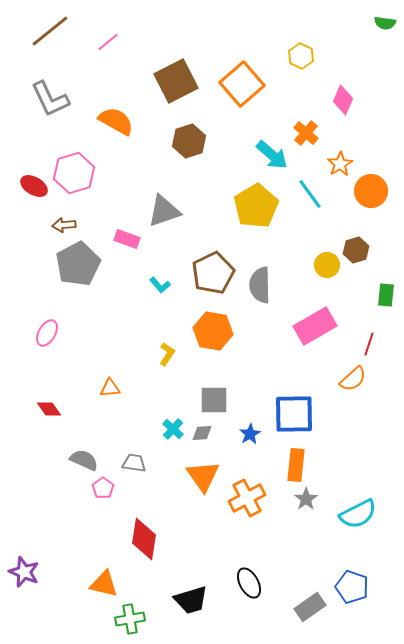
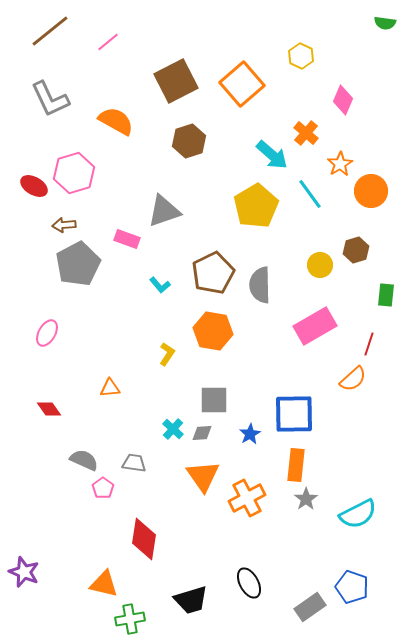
yellow circle at (327, 265): moved 7 px left
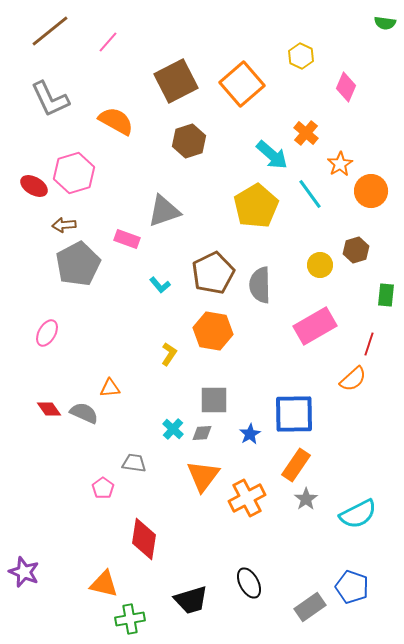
pink line at (108, 42): rotated 10 degrees counterclockwise
pink diamond at (343, 100): moved 3 px right, 13 px up
yellow L-shape at (167, 354): moved 2 px right
gray semicircle at (84, 460): moved 47 px up
orange rectangle at (296, 465): rotated 28 degrees clockwise
orange triangle at (203, 476): rotated 12 degrees clockwise
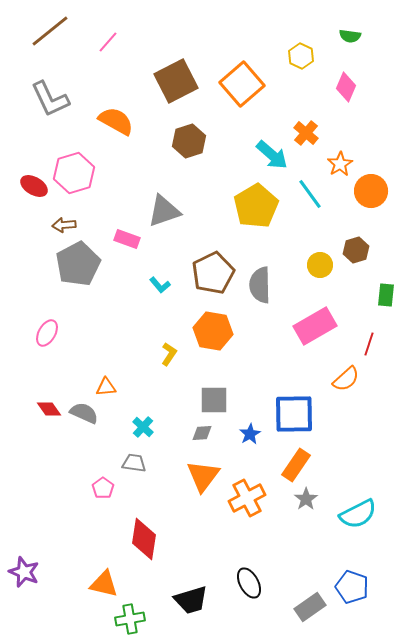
green semicircle at (385, 23): moved 35 px left, 13 px down
orange semicircle at (353, 379): moved 7 px left
orange triangle at (110, 388): moved 4 px left, 1 px up
cyan cross at (173, 429): moved 30 px left, 2 px up
